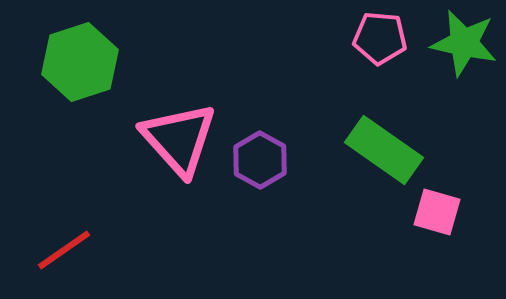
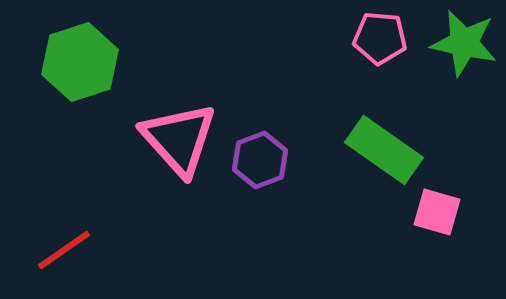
purple hexagon: rotated 10 degrees clockwise
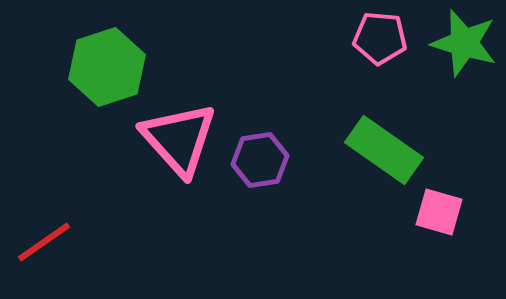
green star: rotated 4 degrees clockwise
green hexagon: moved 27 px right, 5 px down
purple hexagon: rotated 12 degrees clockwise
pink square: moved 2 px right
red line: moved 20 px left, 8 px up
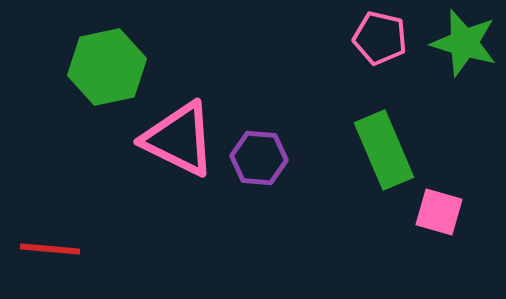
pink pentagon: rotated 8 degrees clockwise
green hexagon: rotated 6 degrees clockwise
pink triangle: rotated 22 degrees counterclockwise
green rectangle: rotated 32 degrees clockwise
purple hexagon: moved 1 px left, 2 px up; rotated 14 degrees clockwise
red line: moved 6 px right, 7 px down; rotated 40 degrees clockwise
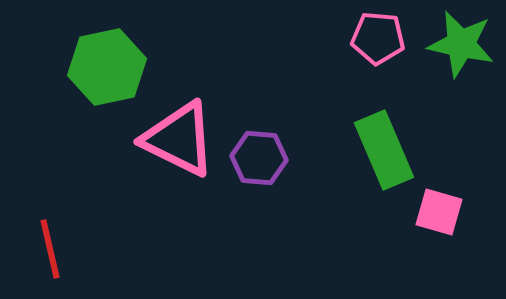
pink pentagon: moved 2 px left; rotated 8 degrees counterclockwise
green star: moved 3 px left, 1 px down; rotated 4 degrees counterclockwise
red line: rotated 72 degrees clockwise
